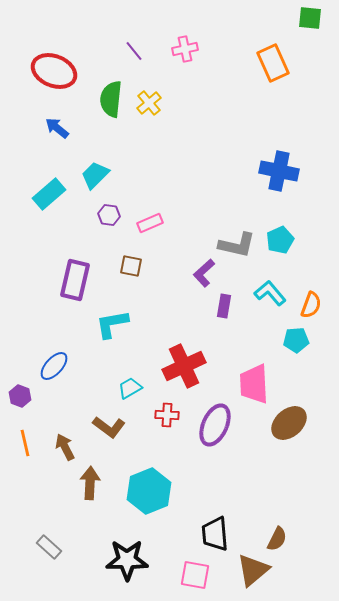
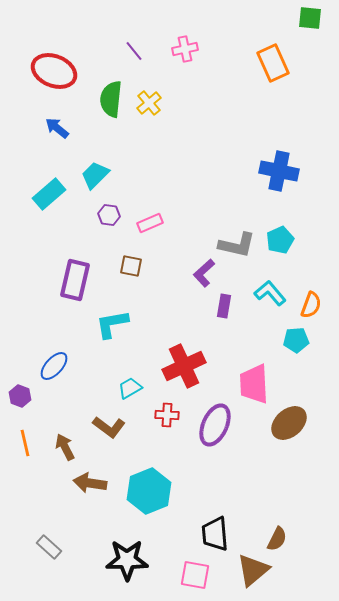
brown arrow at (90, 483): rotated 84 degrees counterclockwise
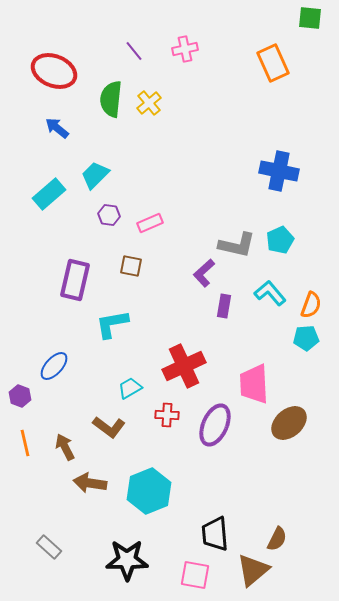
cyan pentagon at (296, 340): moved 10 px right, 2 px up
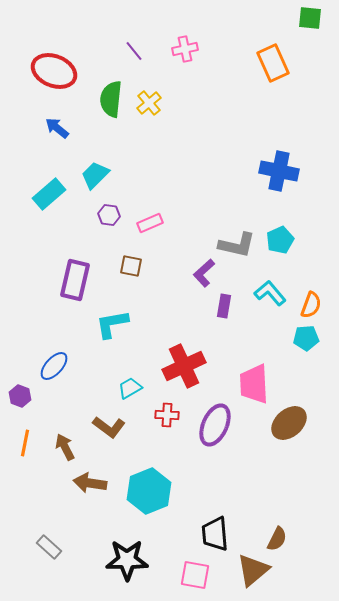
orange line at (25, 443): rotated 24 degrees clockwise
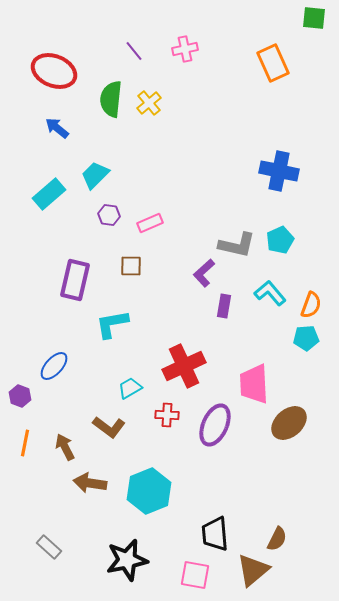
green square at (310, 18): moved 4 px right
brown square at (131, 266): rotated 10 degrees counterclockwise
black star at (127, 560): rotated 12 degrees counterclockwise
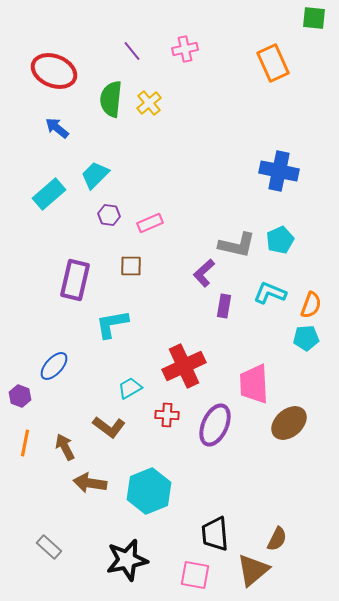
purple line at (134, 51): moved 2 px left
cyan L-shape at (270, 293): rotated 28 degrees counterclockwise
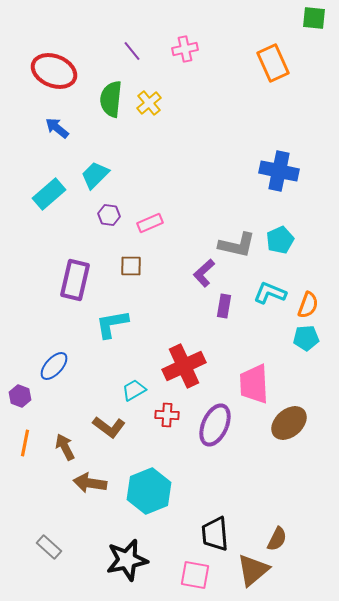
orange semicircle at (311, 305): moved 3 px left
cyan trapezoid at (130, 388): moved 4 px right, 2 px down
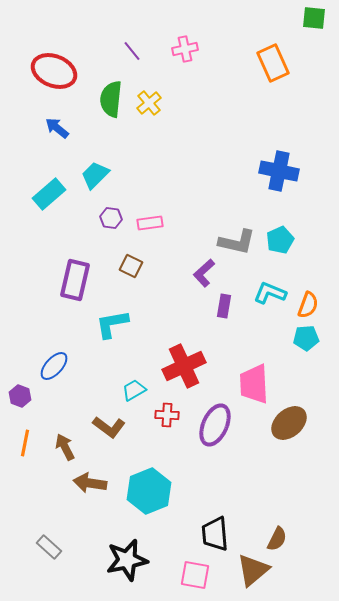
purple hexagon at (109, 215): moved 2 px right, 3 px down
pink rectangle at (150, 223): rotated 15 degrees clockwise
gray L-shape at (237, 245): moved 3 px up
brown square at (131, 266): rotated 25 degrees clockwise
